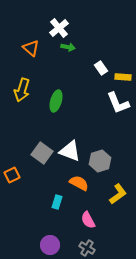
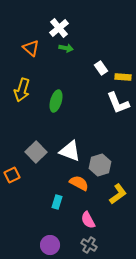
green arrow: moved 2 px left, 1 px down
gray square: moved 6 px left, 1 px up; rotated 10 degrees clockwise
gray hexagon: moved 4 px down
gray cross: moved 2 px right, 3 px up
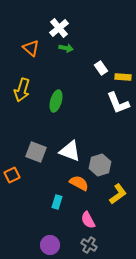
gray square: rotated 25 degrees counterclockwise
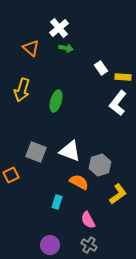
white L-shape: rotated 60 degrees clockwise
orange square: moved 1 px left
orange semicircle: moved 1 px up
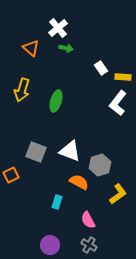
white cross: moved 1 px left
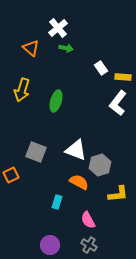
white triangle: moved 6 px right, 1 px up
yellow L-shape: rotated 30 degrees clockwise
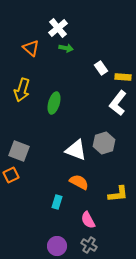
green ellipse: moved 2 px left, 2 px down
gray square: moved 17 px left, 1 px up
gray hexagon: moved 4 px right, 22 px up
purple circle: moved 7 px right, 1 px down
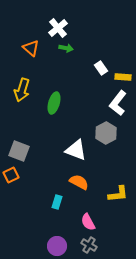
gray hexagon: moved 2 px right, 10 px up; rotated 10 degrees counterclockwise
pink semicircle: moved 2 px down
